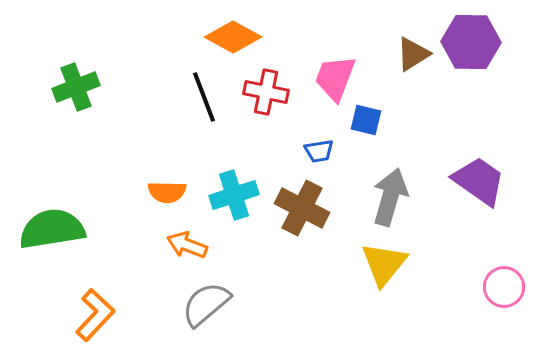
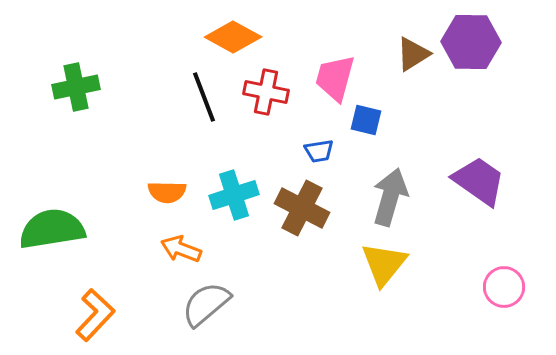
pink trapezoid: rotated 6 degrees counterclockwise
green cross: rotated 9 degrees clockwise
orange arrow: moved 6 px left, 4 px down
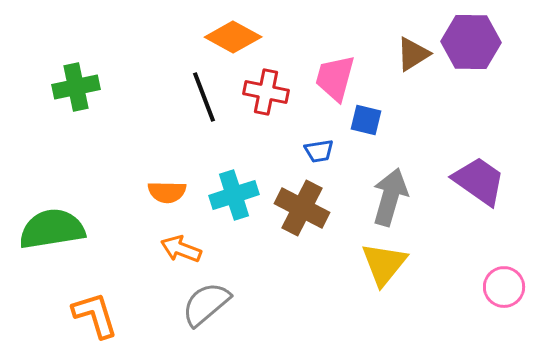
orange L-shape: rotated 60 degrees counterclockwise
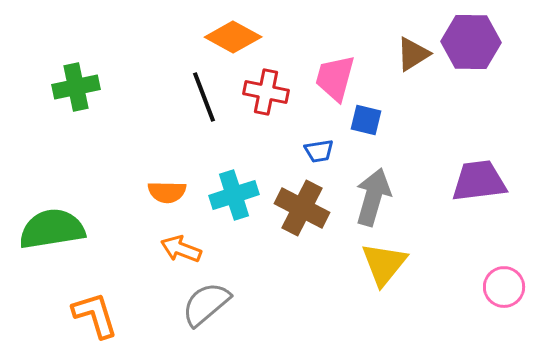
purple trapezoid: rotated 42 degrees counterclockwise
gray arrow: moved 17 px left
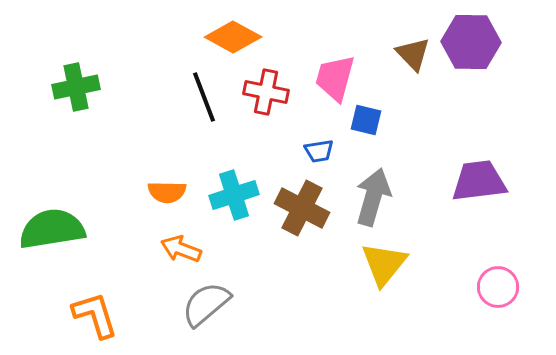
brown triangle: rotated 42 degrees counterclockwise
pink circle: moved 6 px left
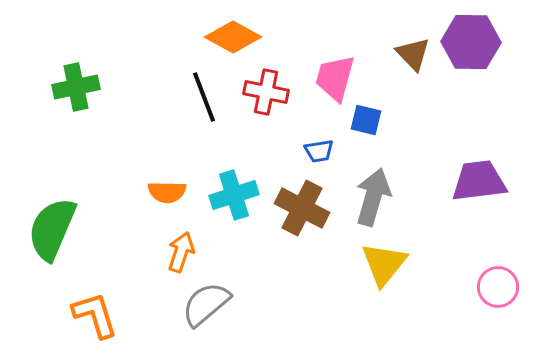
green semicircle: rotated 58 degrees counterclockwise
orange arrow: moved 3 px down; rotated 87 degrees clockwise
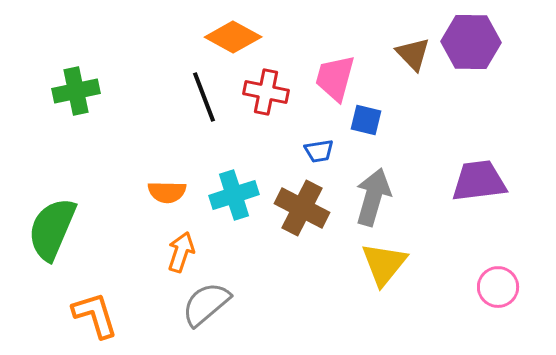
green cross: moved 4 px down
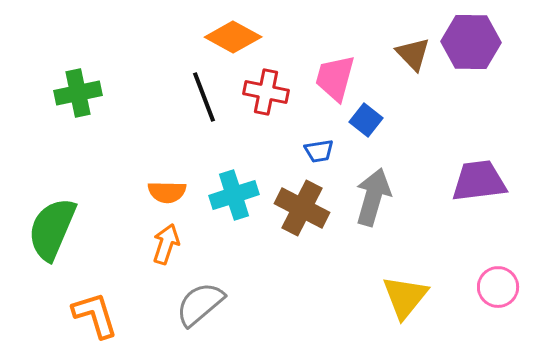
green cross: moved 2 px right, 2 px down
blue square: rotated 24 degrees clockwise
orange arrow: moved 15 px left, 8 px up
yellow triangle: moved 21 px right, 33 px down
gray semicircle: moved 6 px left
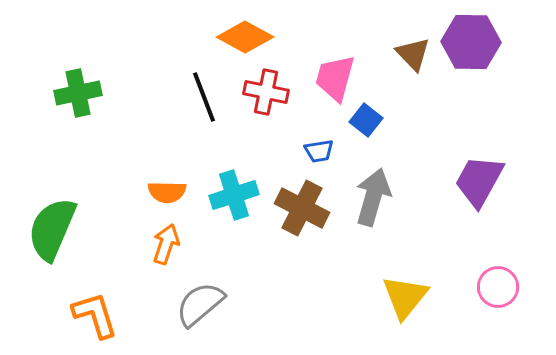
orange diamond: moved 12 px right
purple trapezoid: rotated 54 degrees counterclockwise
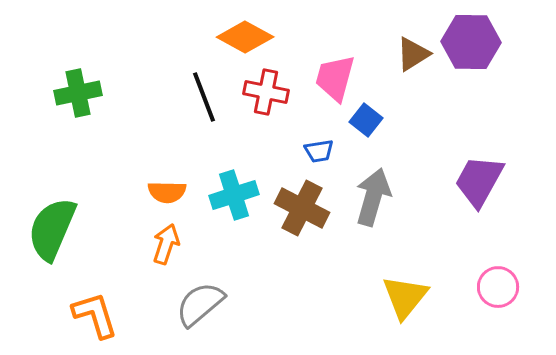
brown triangle: rotated 42 degrees clockwise
